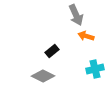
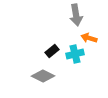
gray arrow: rotated 15 degrees clockwise
orange arrow: moved 3 px right, 2 px down
cyan cross: moved 20 px left, 15 px up
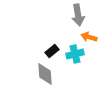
gray arrow: moved 2 px right
orange arrow: moved 1 px up
gray diamond: moved 2 px right, 2 px up; rotated 60 degrees clockwise
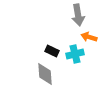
black rectangle: rotated 64 degrees clockwise
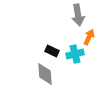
orange arrow: rotated 98 degrees clockwise
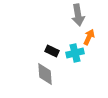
cyan cross: moved 1 px up
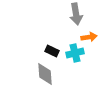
gray arrow: moved 2 px left, 1 px up
orange arrow: rotated 56 degrees clockwise
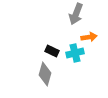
gray arrow: rotated 30 degrees clockwise
gray diamond: rotated 20 degrees clockwise
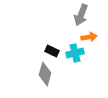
gray arrow: moved 5 px right, 1 px down
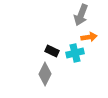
gray diamond: rotated 10 degrees clockwise
